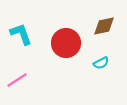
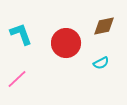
pink line: moved 1 px up; rotated 10 degrees counterclockwise
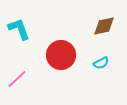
cyan L-shape: moved 2 px left, 5 px up
red circle: moved 5 px left, 12 px down
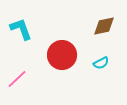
cyan L-shape: moved 2 px right
red circle: moved 1 px right
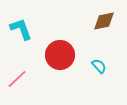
brown diamond: moved 5 px up
red circle: moved 2 px left
cyan semicircle: moved 2 px left, 3 px down; rotated 105 degrees counterclockwise
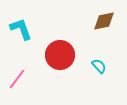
pink line: rotated 10 degrees counterclockwise
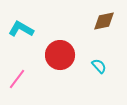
cyan L-shape: rotated 40 degrees counterclockwise
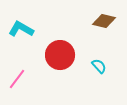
brown diamond: rotated 25 degrees clockwise
